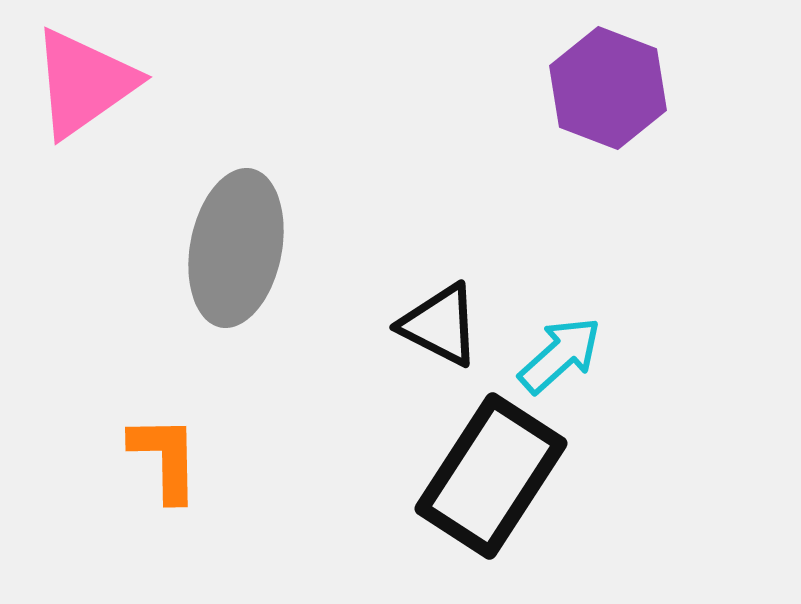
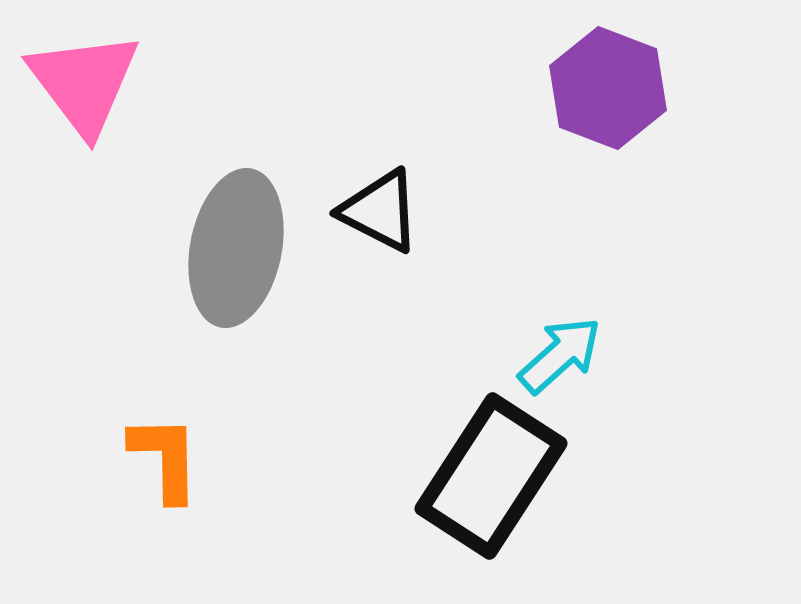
pink triangle: rotated 32 degrees counterclockwise
black triangle: moved 60 px left, 114 px up
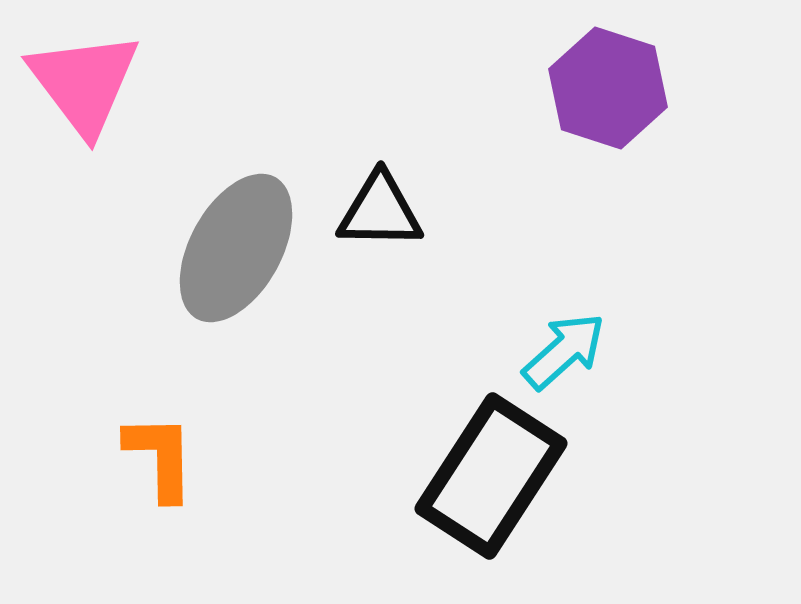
purple hexagon: rotated 3 degrees counterclockwise
black triangle: rotated 26 degrees counterclockwise
gray ellipse: rotated 18 degrees clockwise
cyan arrow: moved 4 px right, 4 px up
orange L-shape: moved 5 px left, 1 px up
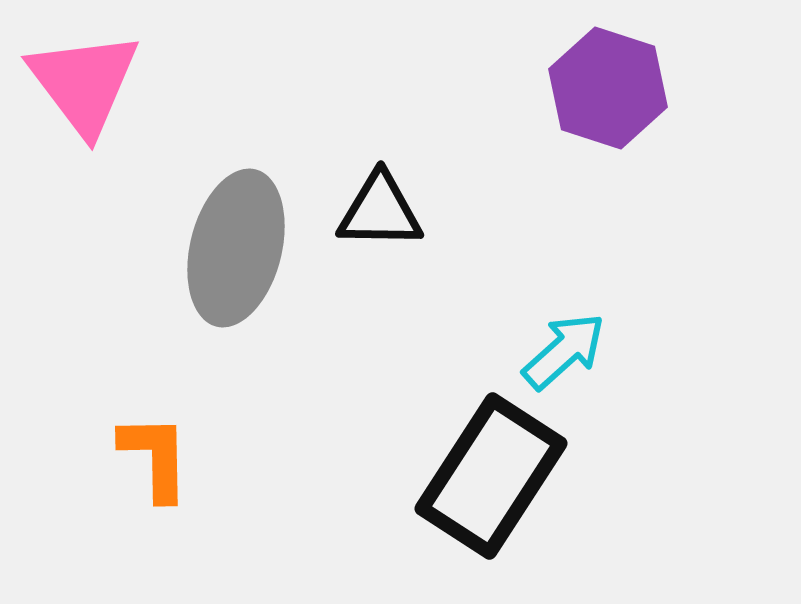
gray ellipse: rotated 15 degrees counterclockwise
orange L-shape: moved 5 px left
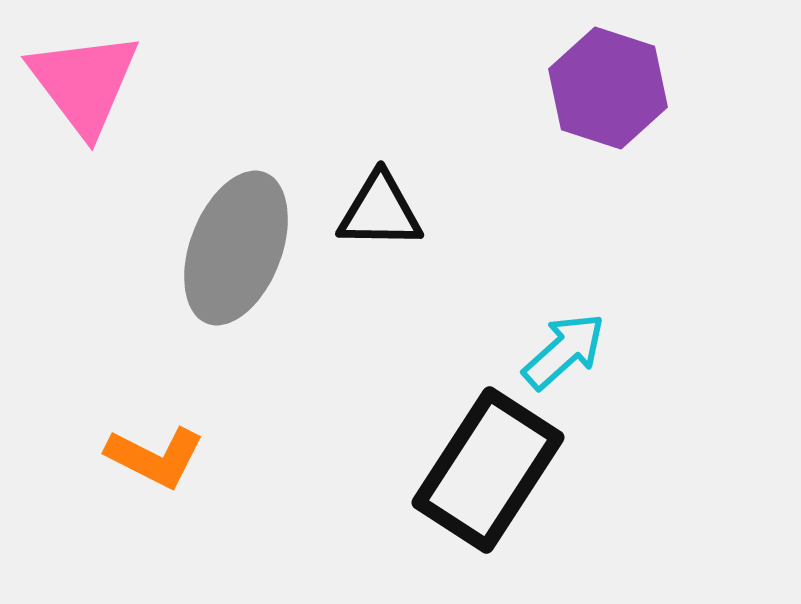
gray ellipse: rotated 7 degrees clockwise
orange L-shape: rotated 118 degrees clockwise
black rectangle: moved 3 px left, 6 px up
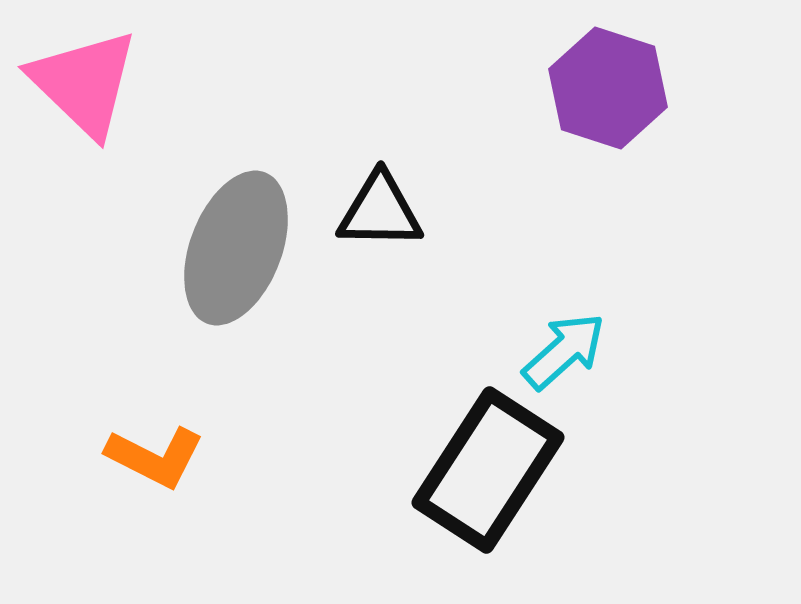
pink triangle: rotated 9 degrees counterclockwise
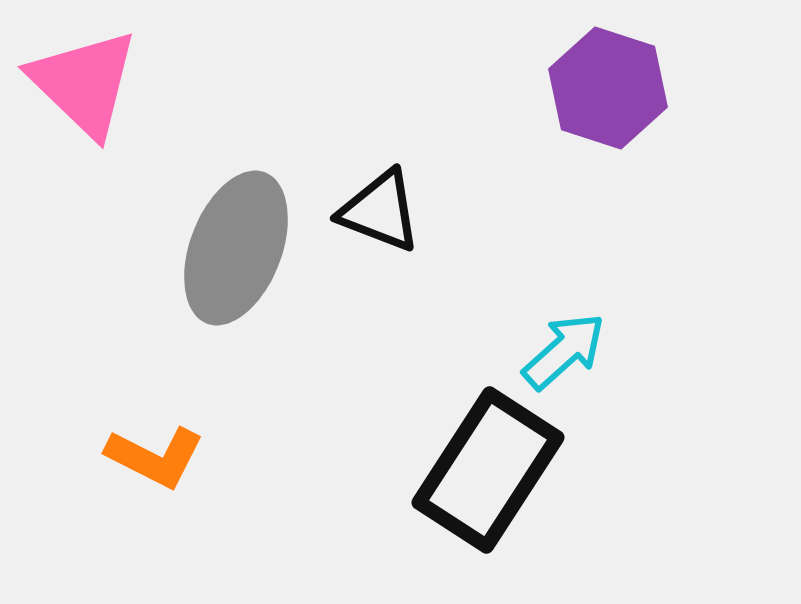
black triangle: rotated 20 degrees clockwise
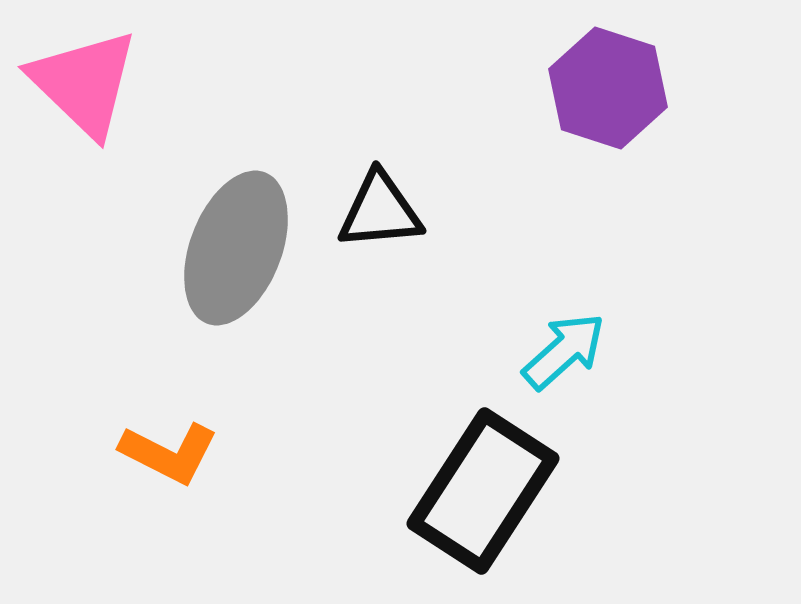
black triangle: rotated 26 degrees counterclockwise
orange L-shape: moved 14 px right, 4 px up
black rectangle: moved 5 px left, 21 px down
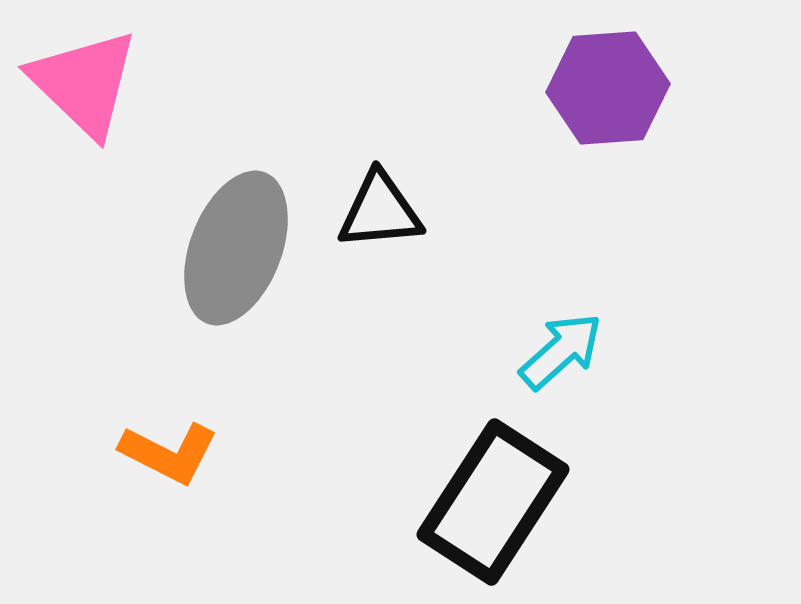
purple hexagon: rotated 22 degrees counterclockwise
cyan arrow: moved 3 px left
black rectangle: moved 10 px right, 11 px down
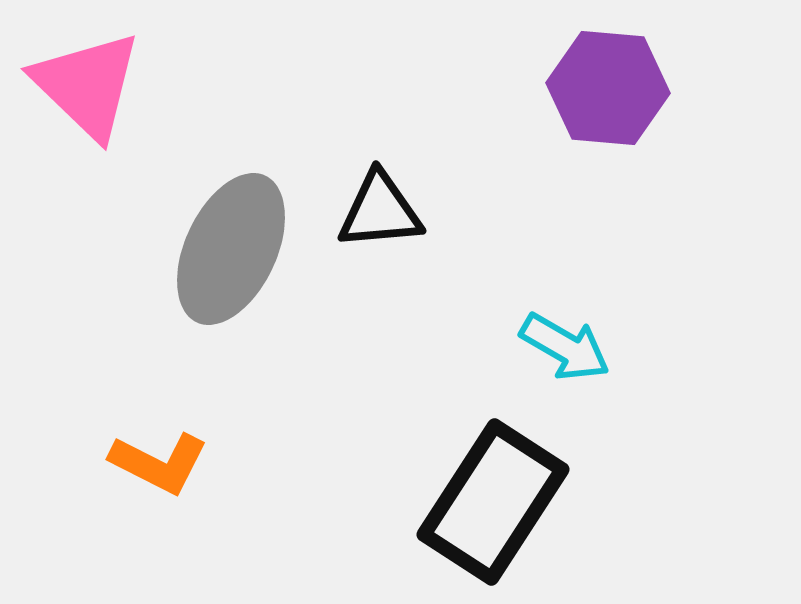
pink triangle: moved 3 px right, 2 px down
purple hexagon: rotated 9 degrees clockwise
gray ellipse: moved 5 px left, 1 px down; rotated 4 degrees clockwise
cyan arrow: moved 4 px right, 4 px up; rotated 72 degrees clockwise
orange L-shape: moved 10 px left, 10 px down
